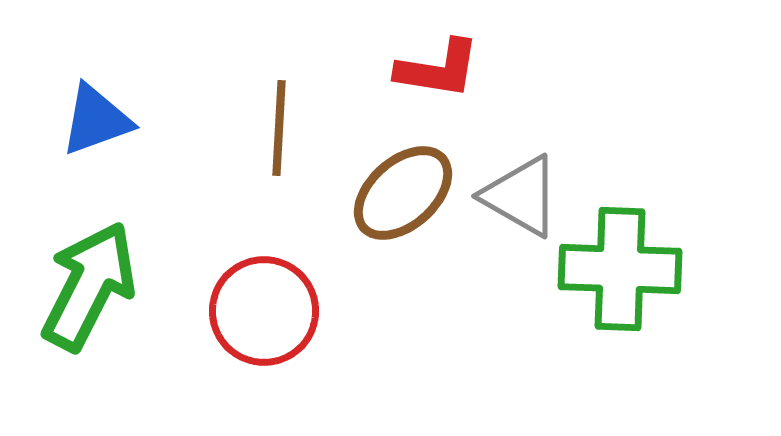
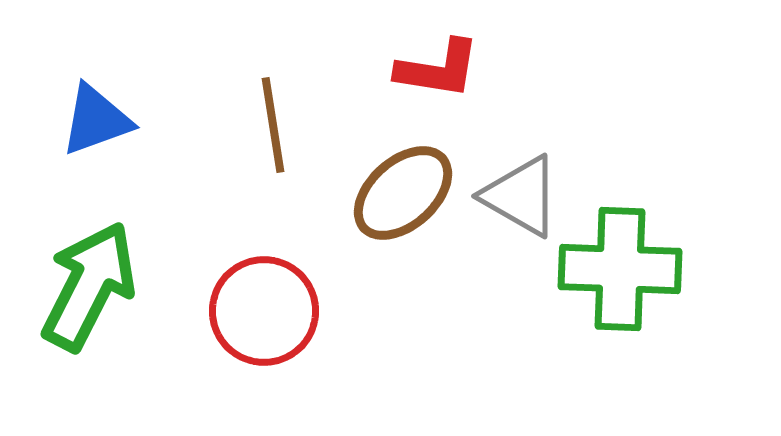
brown line: moved 6 px left, 3 px up; rotated 12 degrees counterclockwise
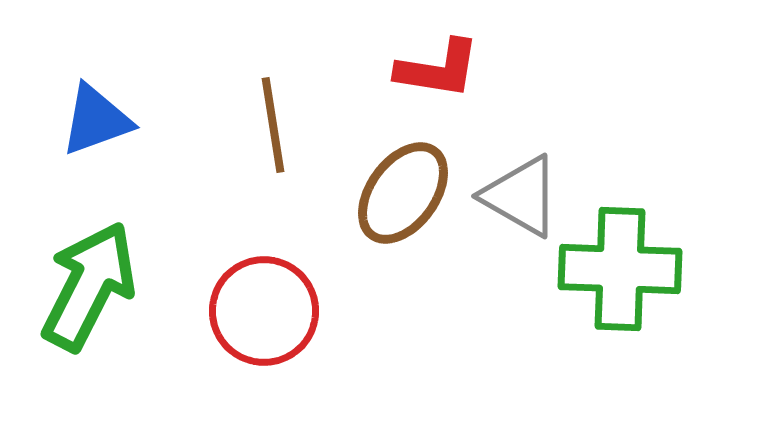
brown ellipse: rotated 12 degrees counterclockwise
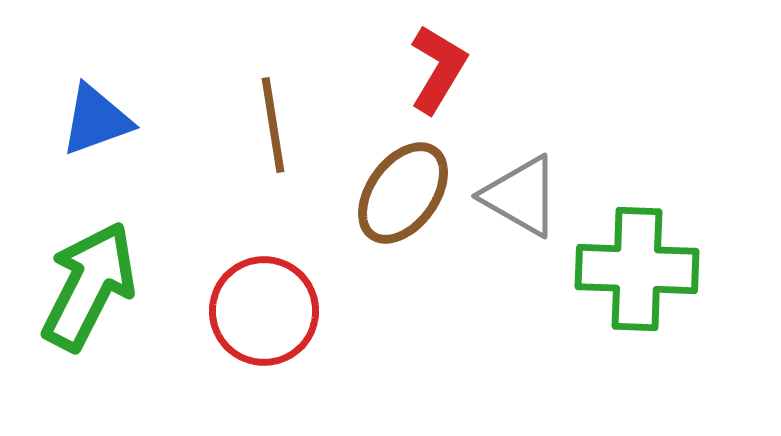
red L-shape: rotated 68 degrees counterclockwise
green cross: moved 17 px right
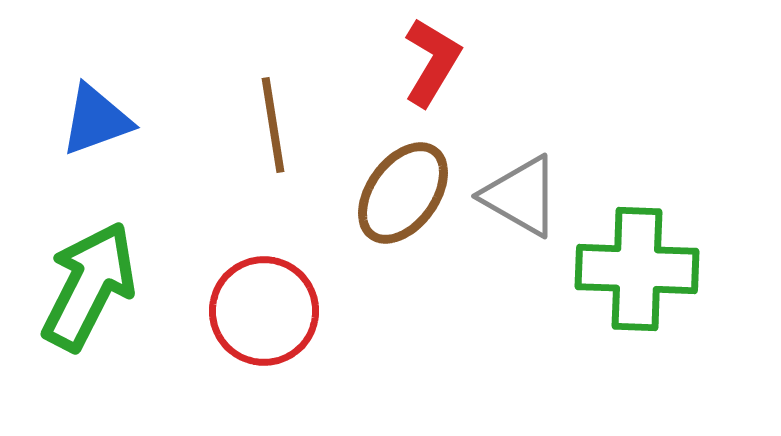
red L-shape: moved 6 px left, 7 px up
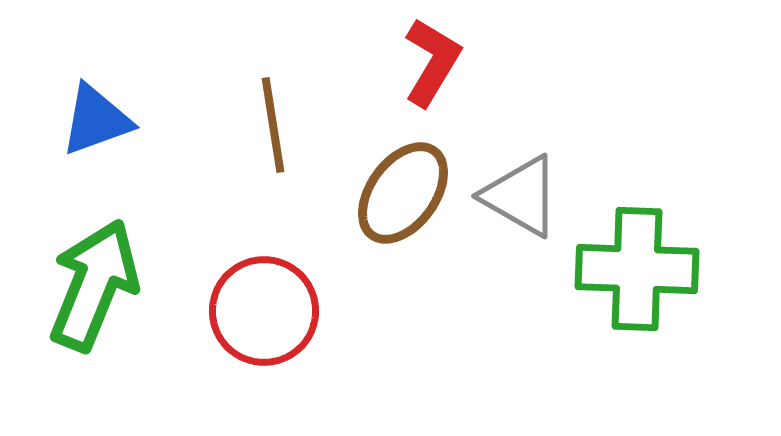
green arrow: moved 5 px right, 1 px up; rotated 5 degrees counterclockwise
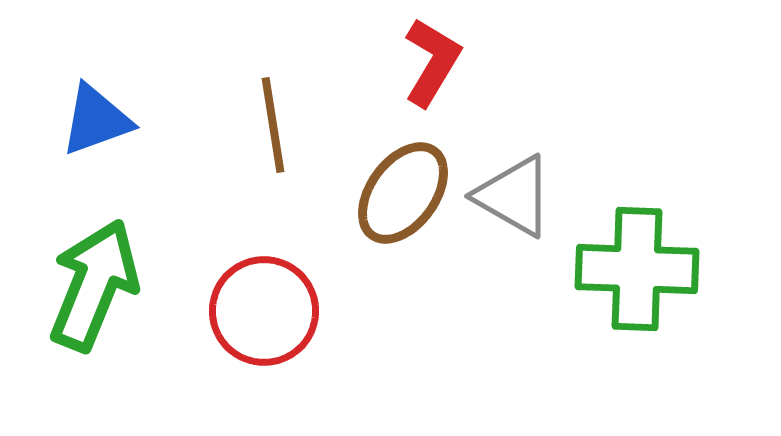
gray triangle: moved 7 px left
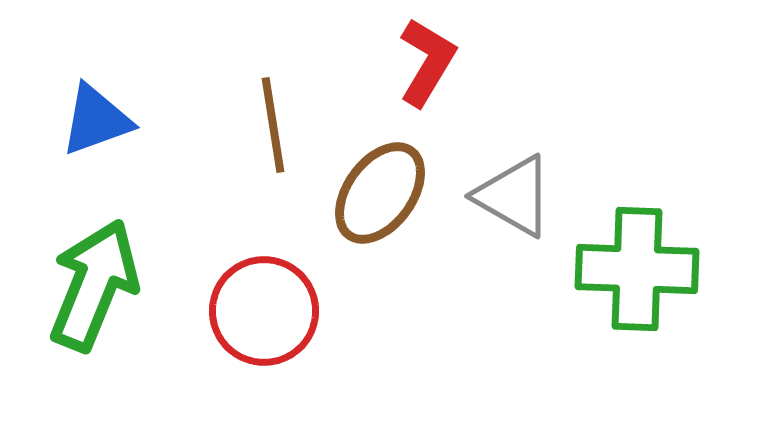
red L-shape: moved 5 px left
brown ellipse: moved 23 px left
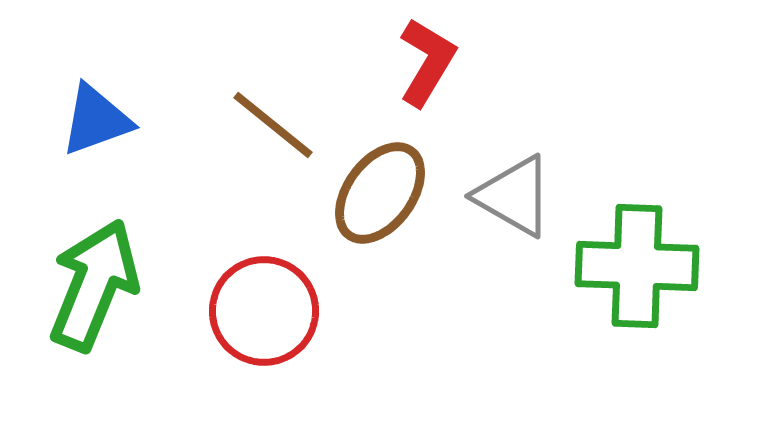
brown line: rotated 42 degrees counterclockwise
green cross: moved 3 px up
